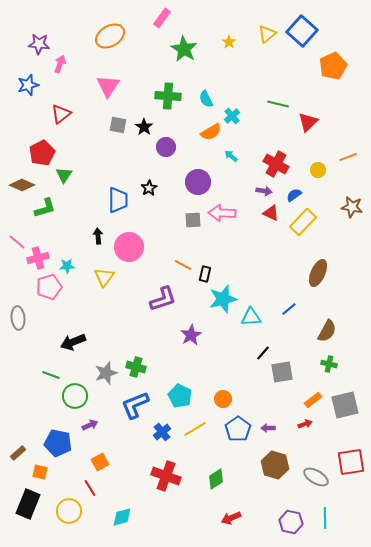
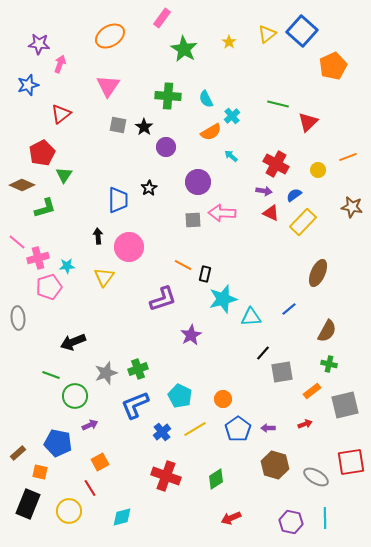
green cross at (136, 367): moved 2 px right, 2 px down; rotated 36 degrees counterclockwise
orange rectangle at (313, 400): moved 1 px left, 9 px up
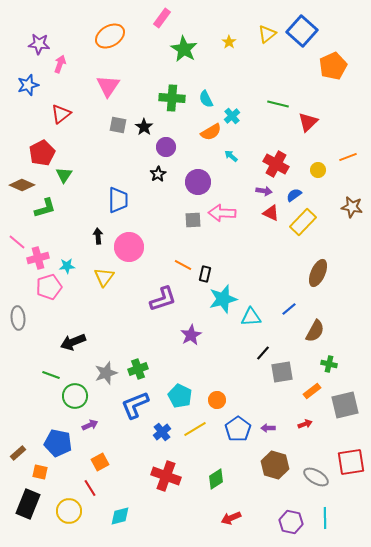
green cross at (168, 96): moved 4 px right, 2 px down
black star at (149, 188): moved 9 px right, 14 px up
brown semicircle at (327, 331): moved 12 px left
orange circle at (223, 399): moved 6 px left, 1 px down
cyan diamond at (122, 517): moved 2 px left, 1 px up
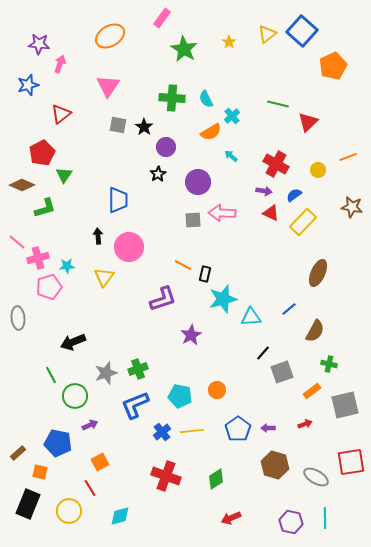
gray square at (282, 372): rotated 10 degrees counterclockwise
green line at (51, 375): rotated 42 degrees clockwise
cyan pentagon at (180, 396): rotated 15 degrees counterclockwise
orange circle at (217, 400): moved 10 px up
yellow line at (195, 429): moved 3 px left, 2 px down; rotated 25 degrees clockwise
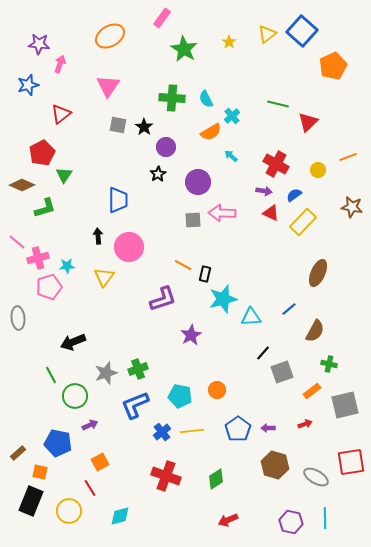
black rectangle at (28, 504): moved 3 px right, 3 px up
red arrow at (231, 518): moved 3 px left, 2 px down
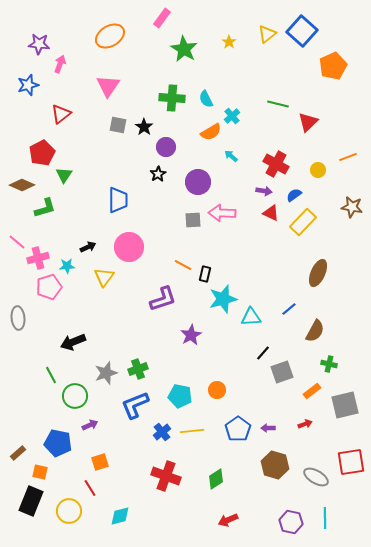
black arrow at (98, 236): moved 10 px left, 11 px down; rotated 70 degrees clockwise
orange square at (100, 462): rotated 12 degrees clockwise
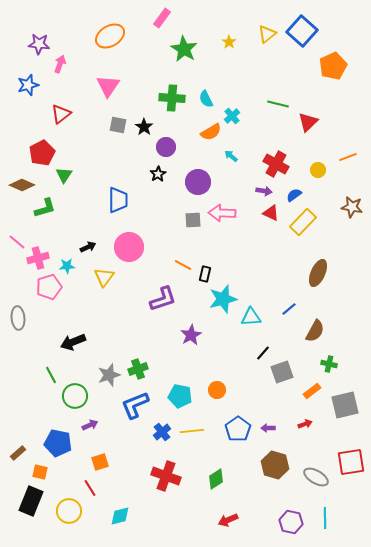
gray star at (106, 373): moved 3 px right, 2 px down
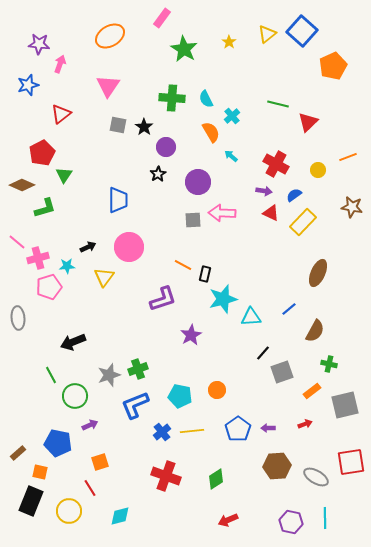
orange semicircle at (211, 132): rotated 90 degrees counterclockwise
brown hexagon at (275, 465): moved 2 px right, 1 px down; rotated 20 degrees counterclockwise
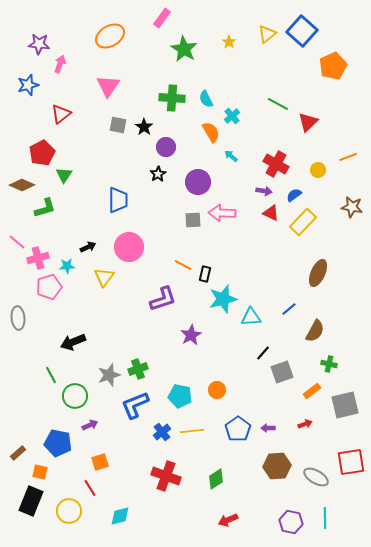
green line at (278, 104): rotated 15 degrees clockwise
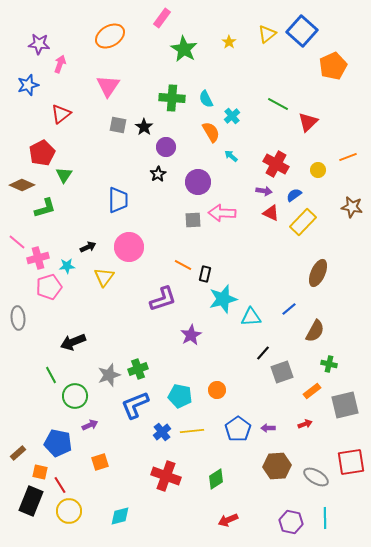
red line at (90, 488): moved 30 px left, 3 px up
